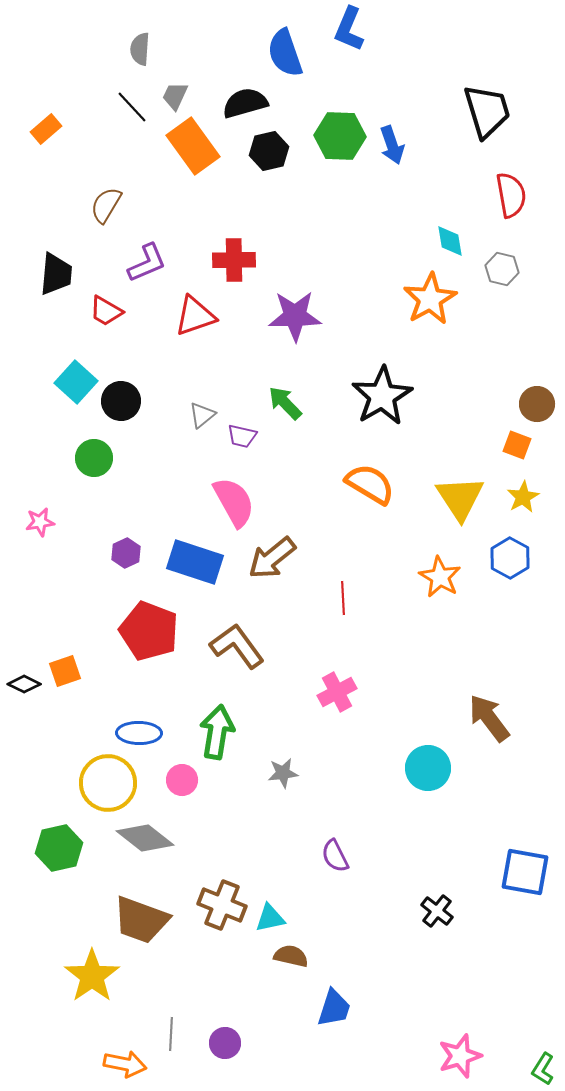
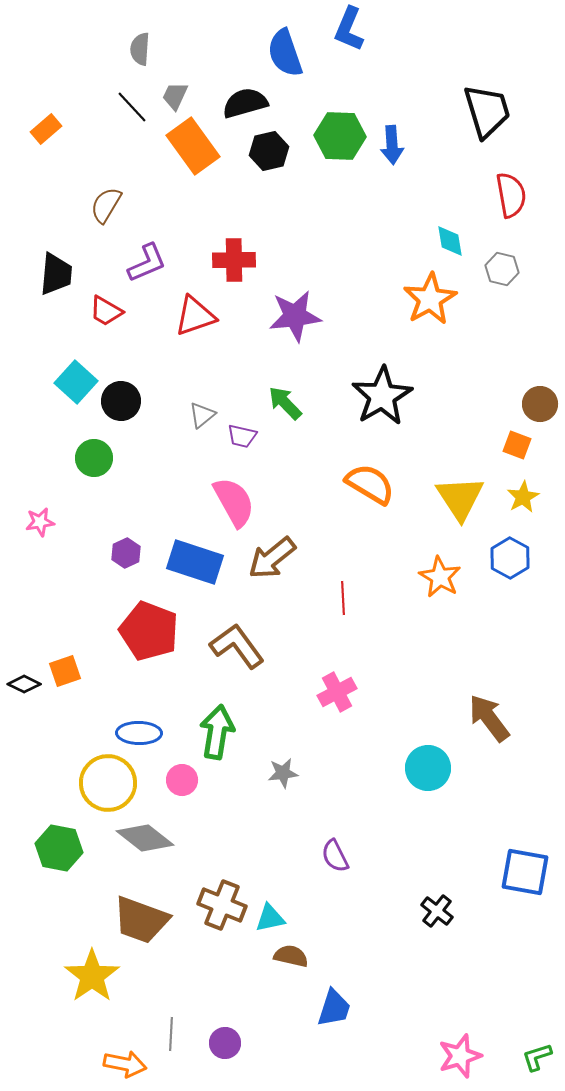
blue arrow at (392, 145): rotated 15 degrees clockwise
purple star at (295, 316): rotated 6 degrees counterclockwise
brown circle at (537, 404): moved 3 px right
green hexagon at (59, 848): rotated 24 degrees clockwise
green L-shape at (543, 1069): moved 6 px left, 12 px up; rotated 40 degrees clockwise
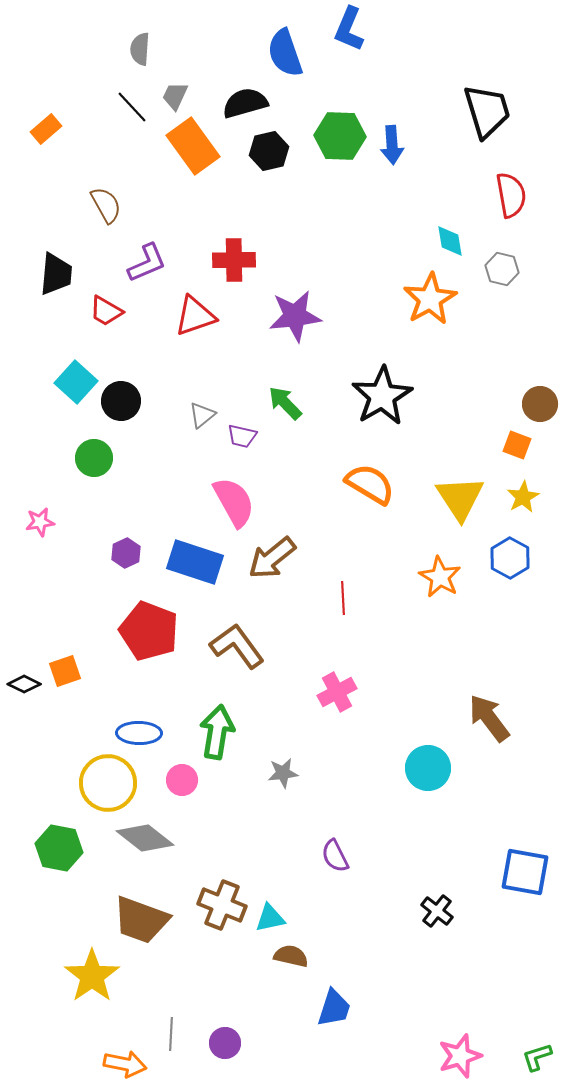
brown semicircle at (106, 205): rotated 120 degrees clockwise
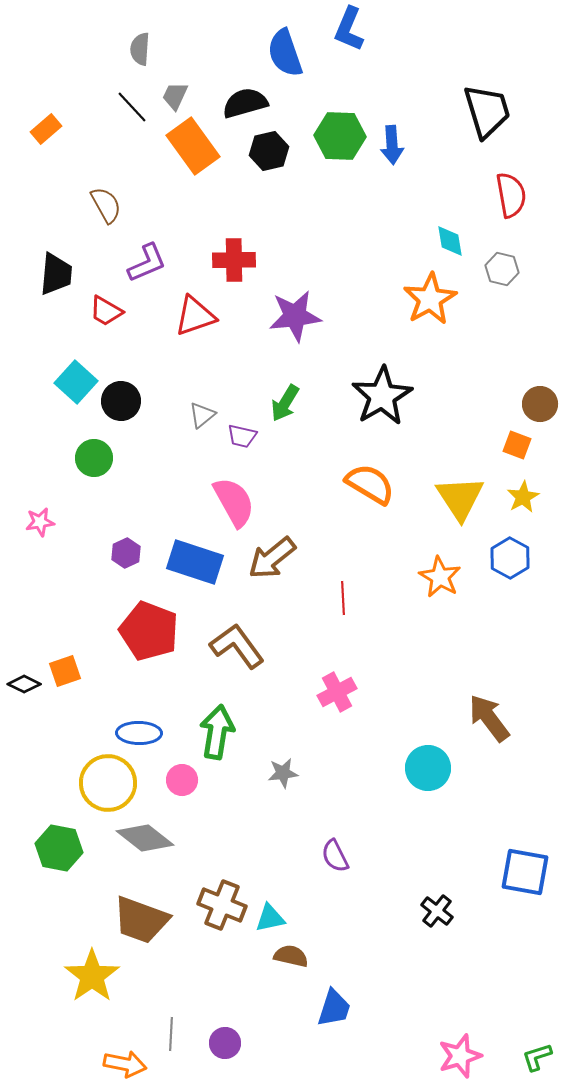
green arrow at (285, 403): rotated 105 degrees counterclockwise
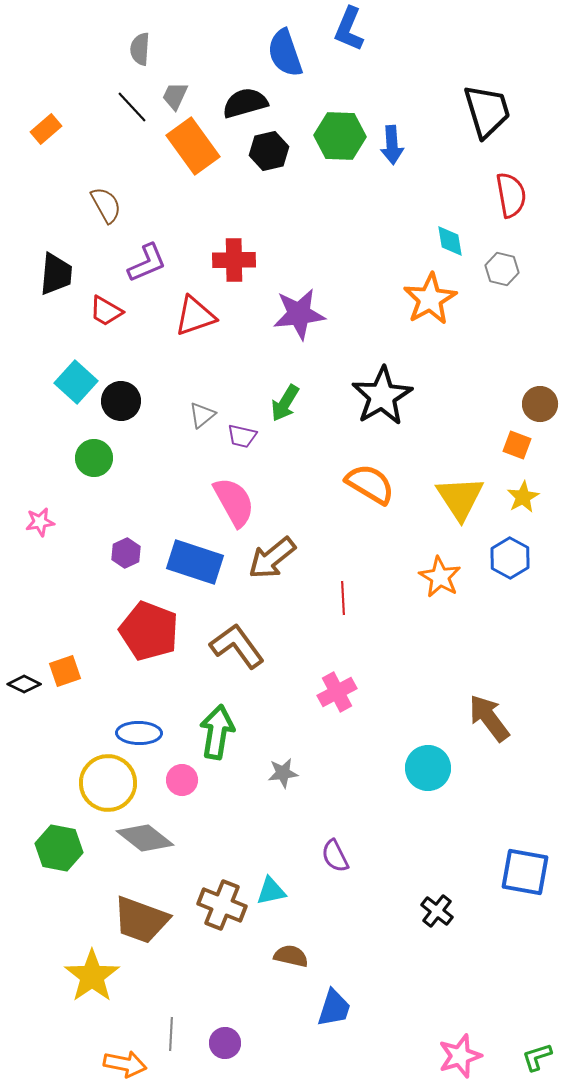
purple star at (295, 316): moved 4 px right, 2 px up
cyan triangle at (270, 918): moved 1 px right, 27 px up
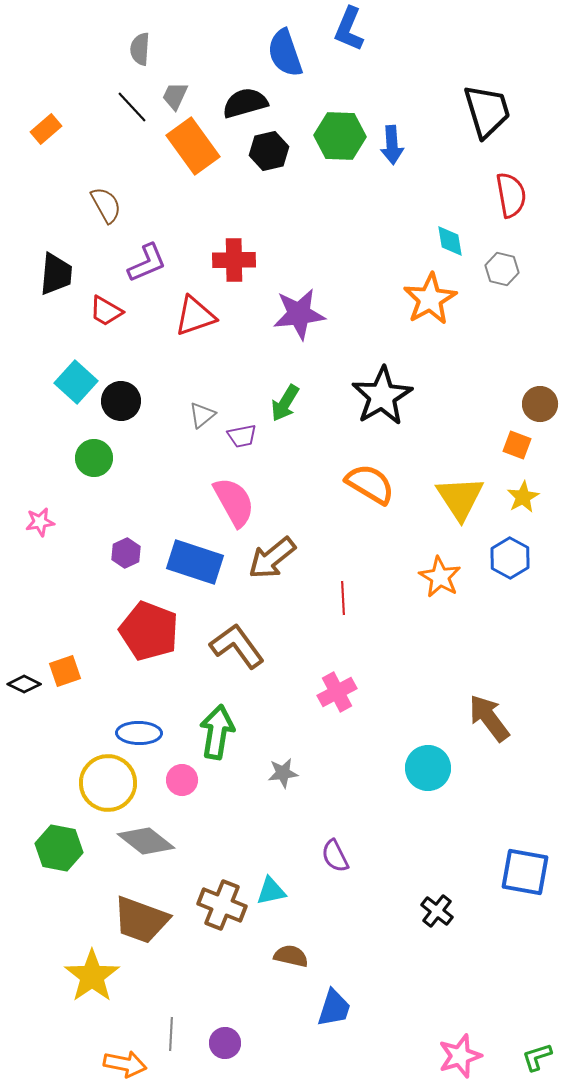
purple trapezoid at (242, 436): rotated 24 degrees counterclockwise
gray diamond at (145, 838): moved 1 px right, 3 px down
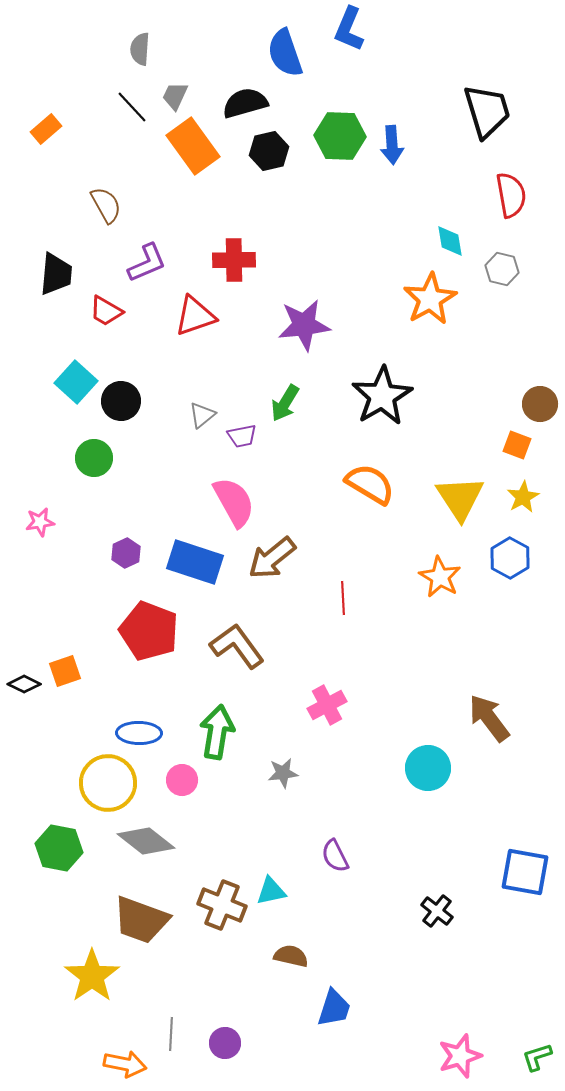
purple star at (299, 314): moved 5 px right, 11 px down
pink cross at (337, 692): moved 10 px left, 13 px down
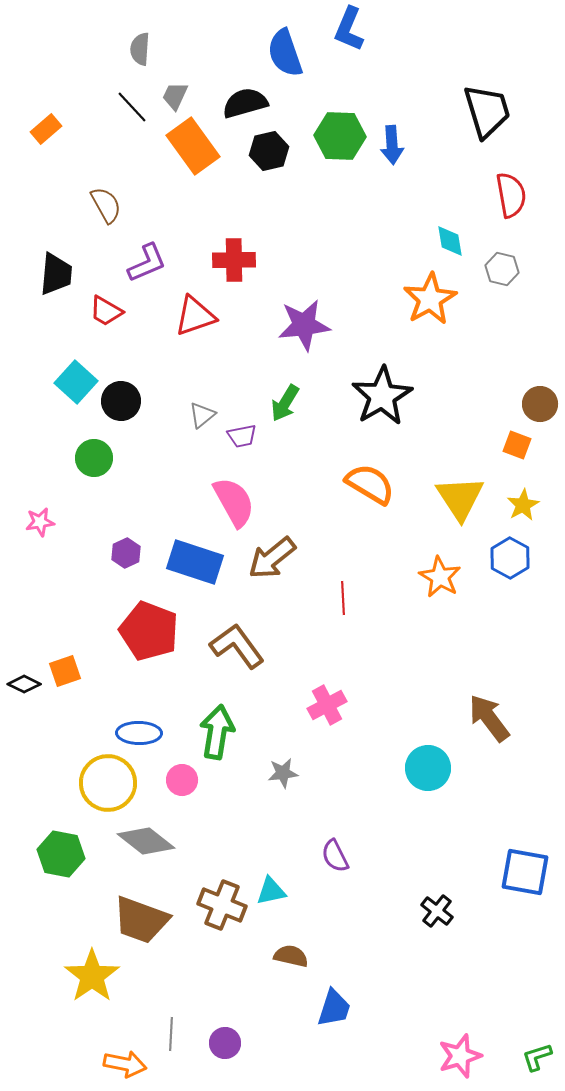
yellow star at (523, 497): moved 8 px down
green hexagon at (59, 848): moved 2 px right, 6 px down
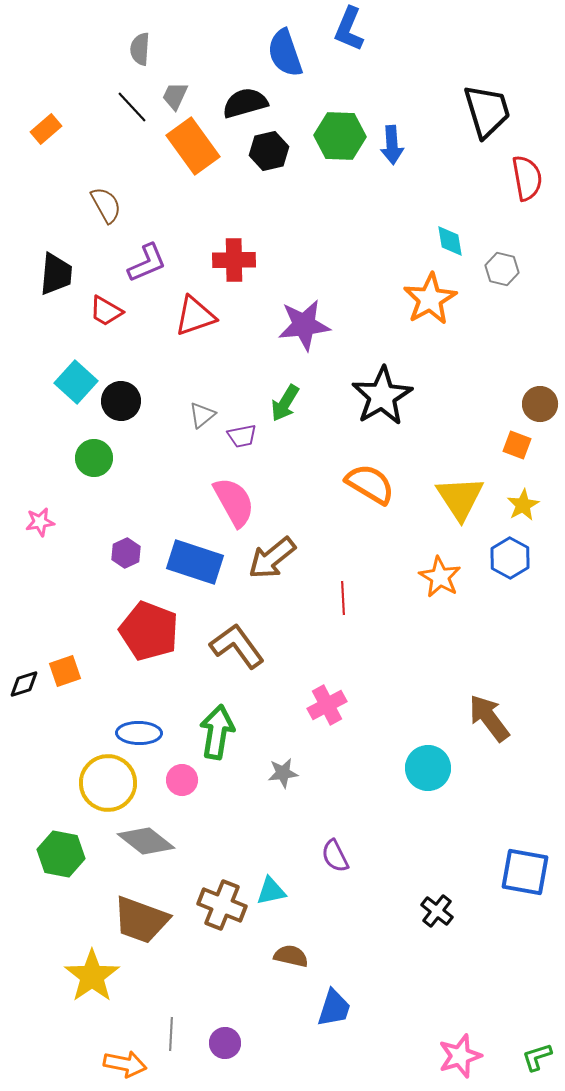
red semicircle at (511, 195): moved 16 px right, 17 px up
black diamond at (24, 684): rotated 44 degrees counterclockwise
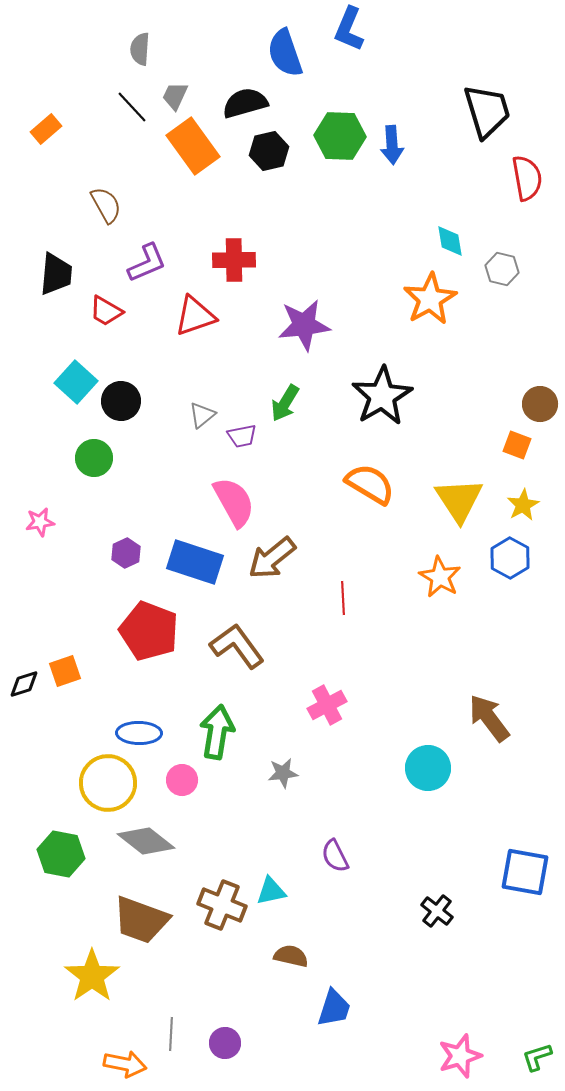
yellow triangle at (460, 498): moved 1 px left, 2 px down
